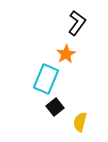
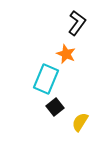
orange star: rotated 18 degrees counterclockwise
yellow semicircle: rotated 18 degrees clockwise
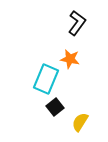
orange star: moved 4 px right, 5 px down; rotated 12 degrees counterclockwise
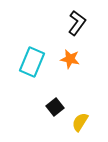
cyan rectangle: moved 14 px left, 17 px up
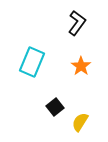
orange star: moved 11 px right, 7 px down; rotated 24 degrees clockwise
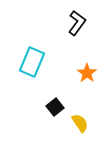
orange star: moved 6 px right, 7 px down
yellow semicircle: moved 1 px down; rotated 114 degrees clockwise
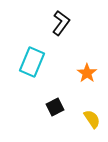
black L-shape: moved 16 px left
black square: rotated 12 degrees clockwise
yellow semicircle: moved 12 px right, 4 px up
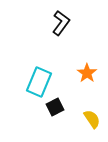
cyan rectangle: moved 7 px right, 20 px down
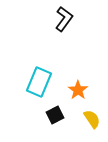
black L-shape: moved 3 px right, 4 px up
orange star: moved 9 px left, 17 px down
black square: moved 8 px down
